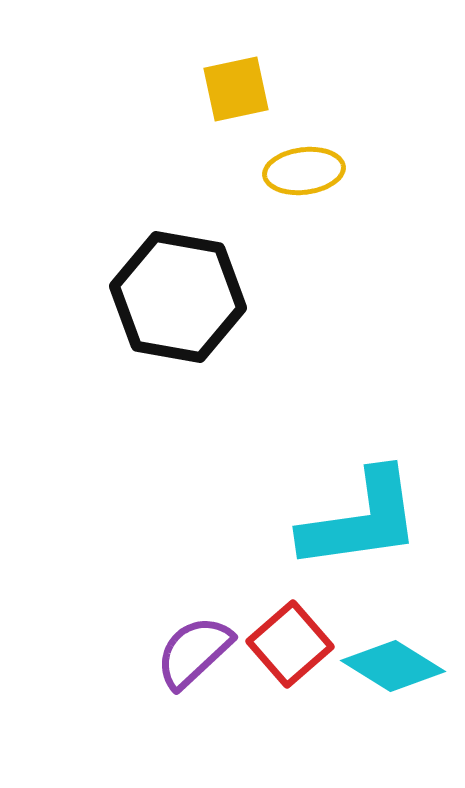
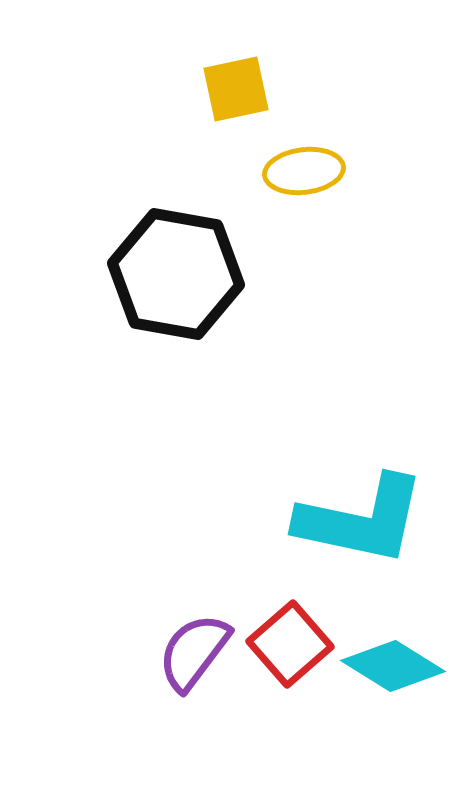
black hexagon: moved 2 px left, 23 px up
cyan L-shape: rotated 20 degrees clockwise
purple semicircle: rotated 10 degrees counterclockwise
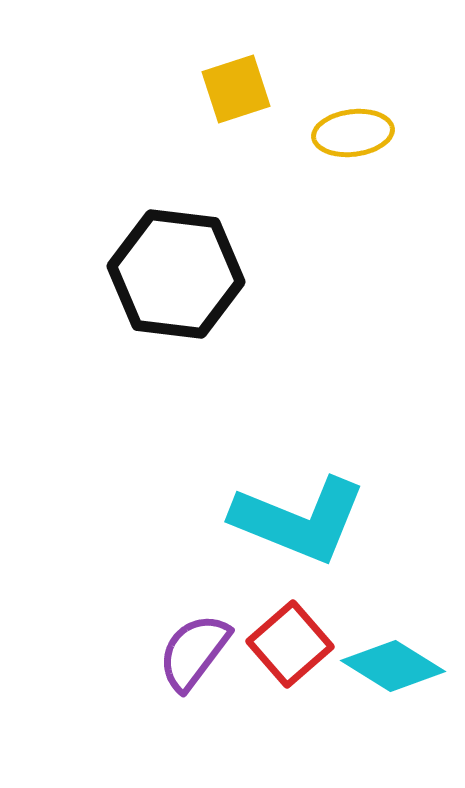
yellow square: rotated 6 degrees counterclockwise
yellow ellipse: moved 49 px right, 38 px up
black hexagon: rotated 3 degrees counterclockwise
cyan L-shape: moved 62 px left; rotated 10 degrees clockwise
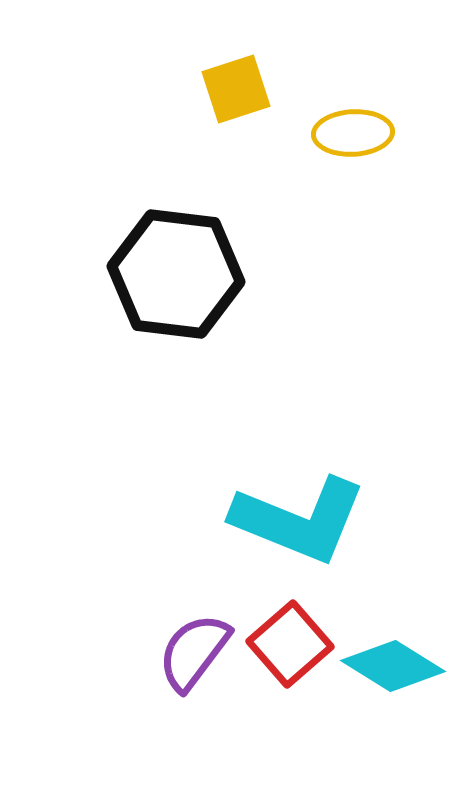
yellow ellipse: rotated 4 degrees clockwise
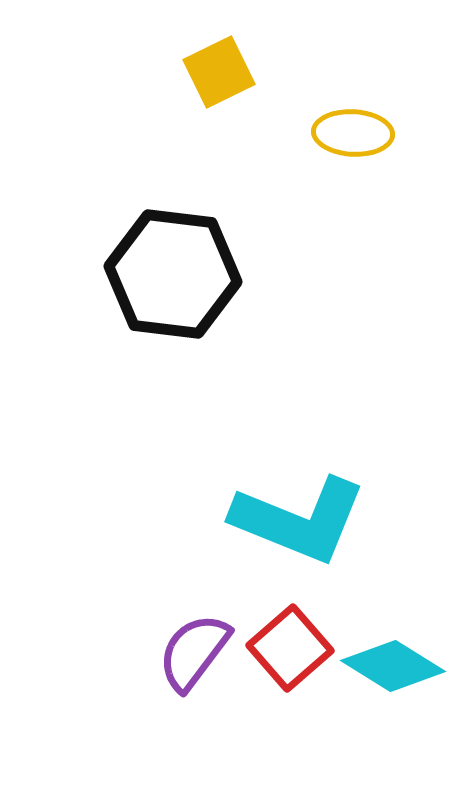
yellow square: moved 17 px left, 17 px up; rotated 8 degrees counterclockwise
yellow ellipse: rotated 6 degrees clockwise
black hexagon: moved 3 px left
red square: moved 4 px down
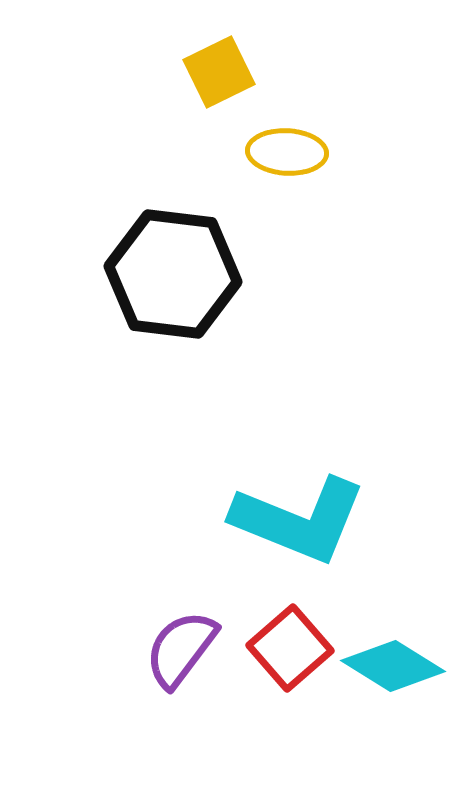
yellow ellipse: moved 66 px left, 19 px down
purple semicircle: moved 13 px left, 3 px up
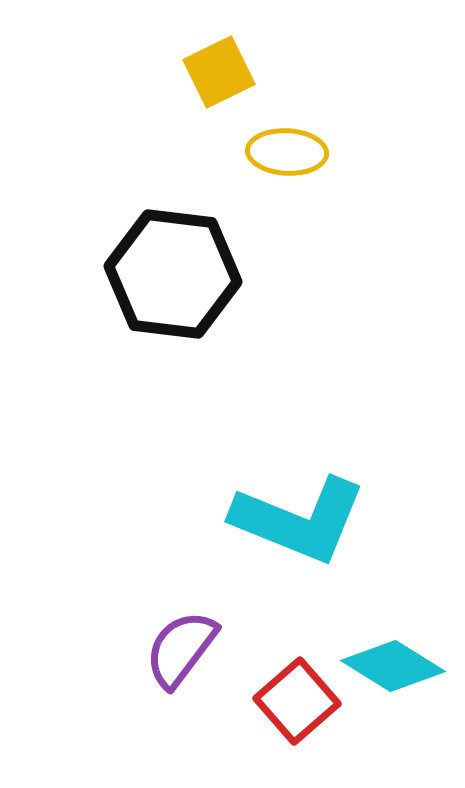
red square: moved 7 px right, 53 px down
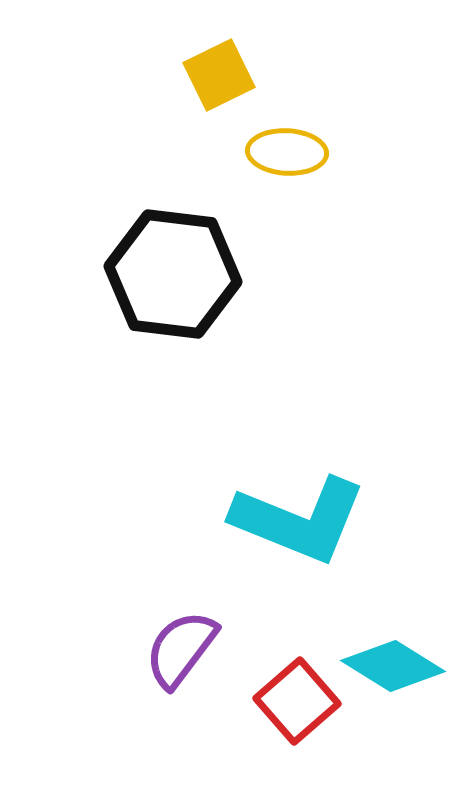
yellow square: moved 3 px down
